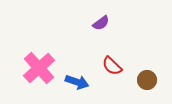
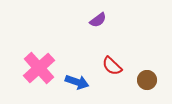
purple semicircle: moved 3 px left, 3 px up
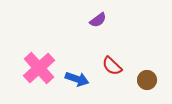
blue arrow: moved 3 px up
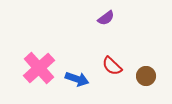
purple semicircle: moved 8 px right, 2 px up
brown circle: moved 1 px left, 4 px up
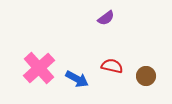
red semicircle: rotated 150 degrees clockwise
blue arrow: rotated 10 degrees clockwise
